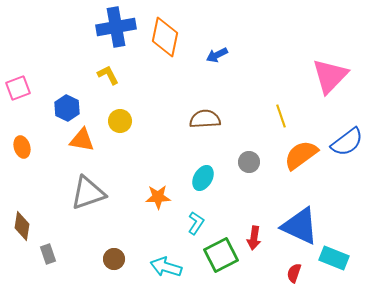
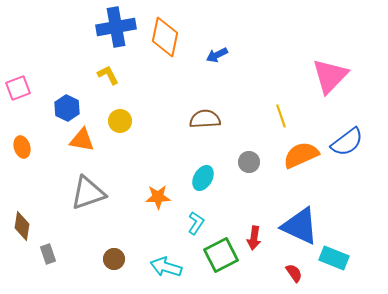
orange semicircle: rotated 12 degrees clockwise
red semicircle: rotated 126 degrees clockwise
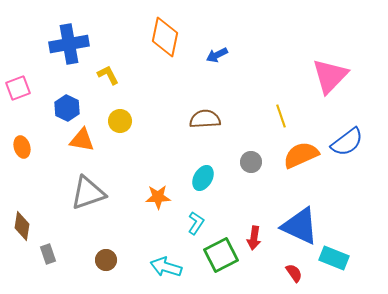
blue cross: moved 47 px left, 17 px down
gray circle: moved 2 px right
brown circle: moved 8 px left, 1 px down
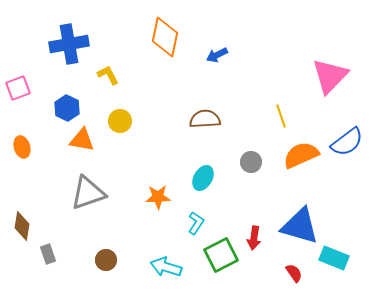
blue triangle: rotated 9 degrees counterclockwise
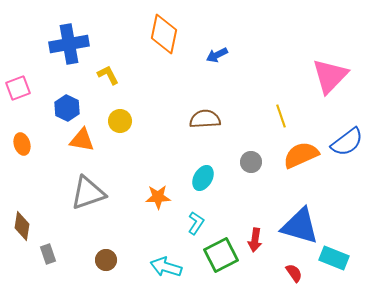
orange diamond: moved 1 px left, 3 px up
orange ellipse: moved 3 px up
red arrow: moved 1 px right, 2 px down
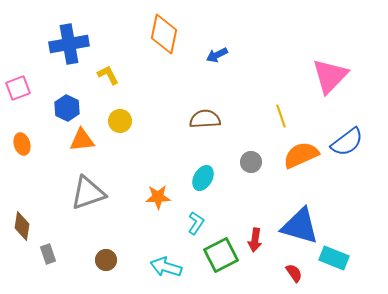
orange triangle: rotated 16 degrees counterclockwise
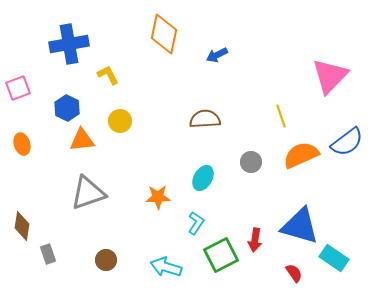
cyan rectangle: rotated 12 degrees clockwise
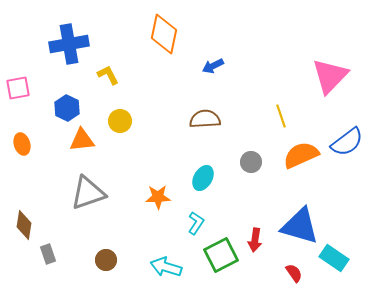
blue arrow: moved 4 px left, 11 px down
pink square: rotated 10 degrees clockwise
brown diamond: moved 2 px right, 1 px up
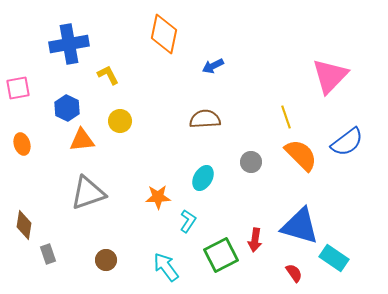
yellow line: moved 5 px right, 1 px down
orange semicircle: rotated 69 degrees clockwise
cyan L-shape: moved 8 px left, 2 px up
cyan arrow: rotated 36 degrees clockwise
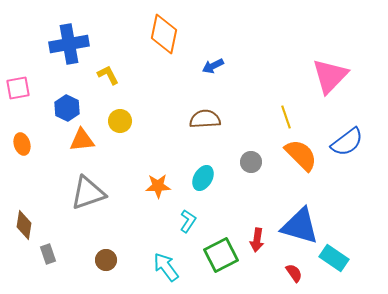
orange star: moved 11 px up
red arrow: moved 2 px right
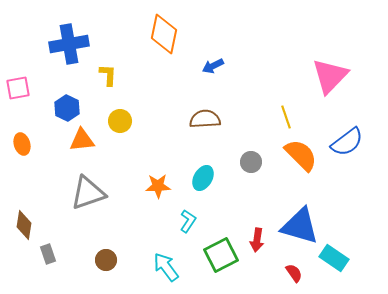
yellow L-shape: rotated 30 degrees clockwise
